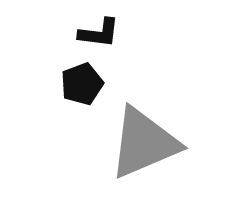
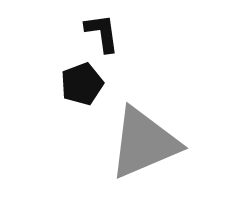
black L-shape: moved 3 px right; rotated 105 degrees counterclockwise
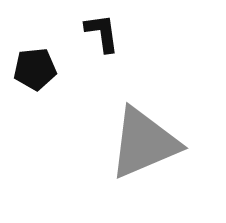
black pentagon: moved 47 px left, 15 px up; rotated 15 degrees clockwise
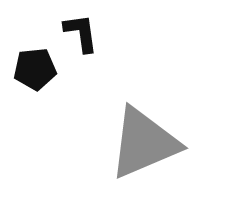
black L-shape: moved 21 px left
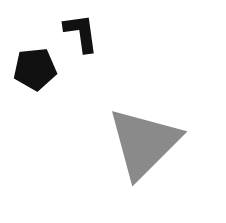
gray triangle: rotated 22 degrees counterclockwise
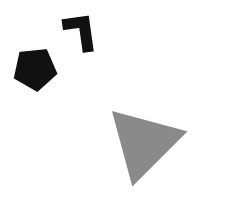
black L-shape: moved 2 px up
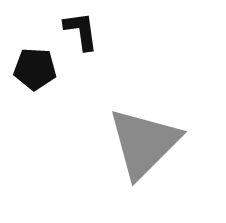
black pentagon: rotated 9 degrees clockwise
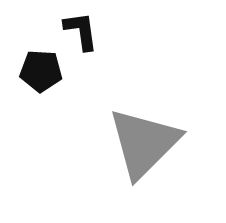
black pentagon: moved 6 px right, 2 px down
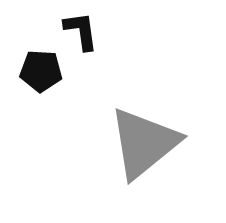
gray triangle: rotated 6 degrees clockwise
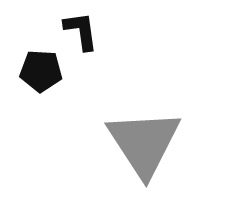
gray triangle: rotated 24 degrees counterclockwise
